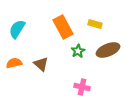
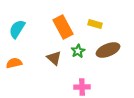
brown triangle: moved 13 px right, 6 px up
pink cross: rotated 14 degrees counterclockwise
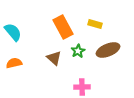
cyan semicircle: moved 4 px left, 3 px down; rotated 108 degrees clockwise
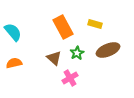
green star: moved 1 px left, 2 px down
pink cross: moved 12 px left, 9 px up; rotated 28 degrees counterclockwise
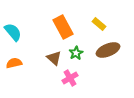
yellow rectangle: moved 4 px right; rotated 24 degrees clockwise
green star: moved 1 px left
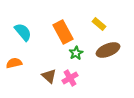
orange rectangle: moved 5 px down
cyan semicircle: moved 10 px right
brown triangle: moved 5 px left, 18 px down
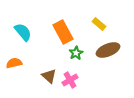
pink cross: moved 2 px down
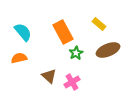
orange semicircle: moved 5 px right, 5 px up
pink cross: moved 2 px right, 2 px down
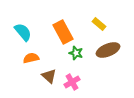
green star: rotated 24 degrees counterclockwise
orange semicircle: moved 12 px right
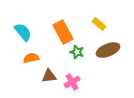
green star: moved 1 px right, 1 px up
brown triangle: rotated 49 degrees counterclockwise
